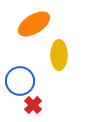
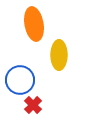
orange ellipse: rotated 68 degrees counterclockwise
blue circle: moved 1 px up
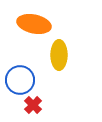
orange ellipse: rotated 68 degrees counterclockwise
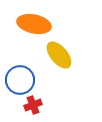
yellow ellipse: rotated 40 degrees counterclockwise
red cross: rotated 24 degrees clockwise
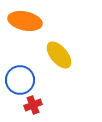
orange ellipse: moved 9 px left, 3 px up
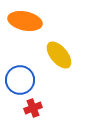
red cross: moved 3 px down
